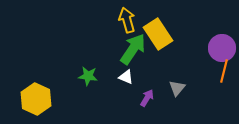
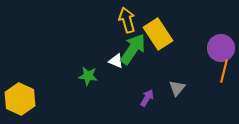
purple circle: moved 1 px left
white triangle: moved 10 px left, 16 px up
yellow hexagon: moved 16 px left
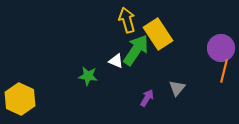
green arrow: moved 3 px right, 1 px down
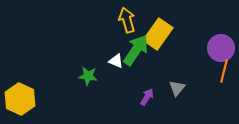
yellow rectangle: rotated 68 degrees clockwise
purple arrow: moved 1 px up
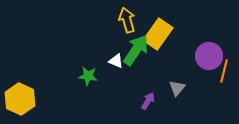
purple circle: moved 12 px left, 8 px down
purple arrow: moved 1 px right, 4 px down
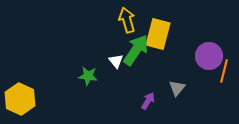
yellow rectangle: rotated 20 degrees counterclockwise
white triangle: rotated 28 degrees clockwise
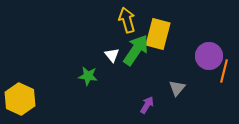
white triangle: moved 4 px left, 6 px up
purple arrow: moved 1 px left, 4 px down
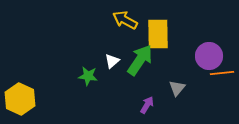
yellow arrow: moved 2 px left; rotated 45 degrees counterclockwise
yellow rectangle: rotated 16 degrees counterclockwise
green arrow: moved 4 px right, 10 px down
white triangle: moved 6 px down; rotated 28 degrees clockwise
orange line: moved 2 px left, 2 px down; rotated 70 degrees clockwise
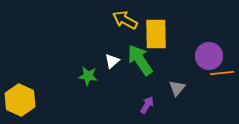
yellow rectangle: moved 2 px left
green arrow: rotated 68 degrees counterclockwise
yellow hexagon: moved 1 px down
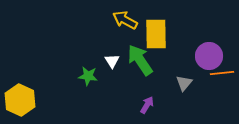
white triangle: rotated 21 degrees counterclockwise
gray triangle: moved 7 px right, 5 px up
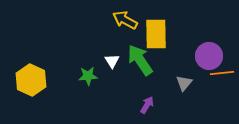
green star: rotated 12 degrees counterclockwise
yellow hexagon: moved 11 px right, 20 px up
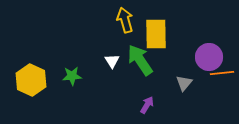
yellow arrow: rotated 45 degrees clockwise
purple circle: moved 1 px down
green star: moved 16 px left
